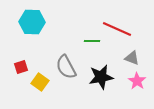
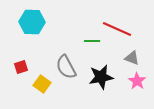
yellow square: moved 2 px right, 2 px down
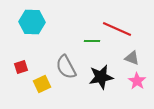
yellow square: rotated 30 degrees clockwise
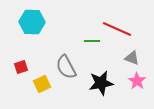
black star: moved 6 px down
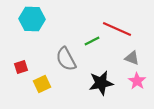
cyan hexagon: moved 3 px up
green line: rotated 28 degrees counterclockwise
gray semicircle: moved 8 px up
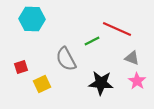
black star: rotated 15 degrees clockwise
